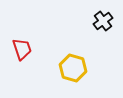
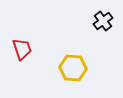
yellow hexagon: rotated 12 degrees counterclockwise
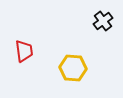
red trapezoid: moved 2 px right, 2 px down; rotated 10 degrees clockwise
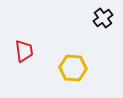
black cross: moved 3 px up
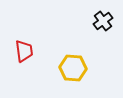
black cross: moved 3 px down
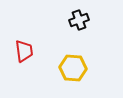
black cross: moved 24 px left, 1 px up; rotated 18 degrees clockwise
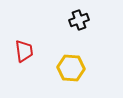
yellow hexagon: moved 2 px left
